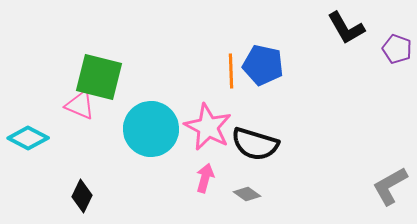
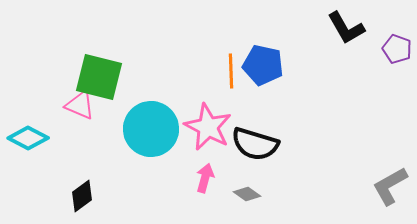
black diamond: rotated 28 degrees clockwise
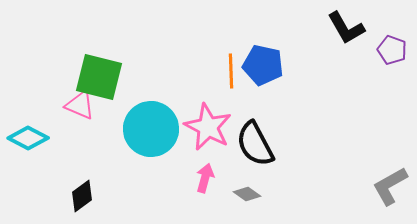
purple pentagon: moved 5 px left, 1 px down
black semicircle: rotated 45 degrees clockwise
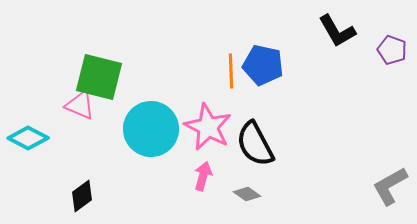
black L-shape: moved 9 px left, 3 px down
pink arrow: moved 2 px left, 2 px up
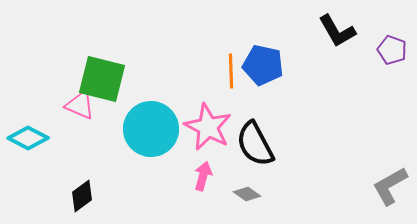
green square: moved 3 px right, 2 px down
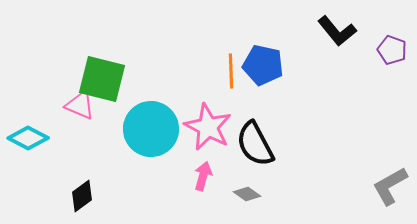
black L-shape: rotated 9 degrees counterclockwise
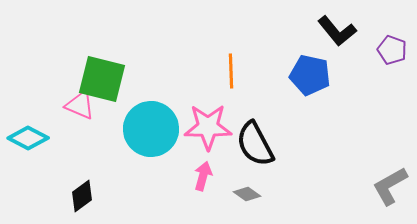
blue pentagon: moved 47 px right, 10 px down
pink star: rotated 27 degrees counterclockwise
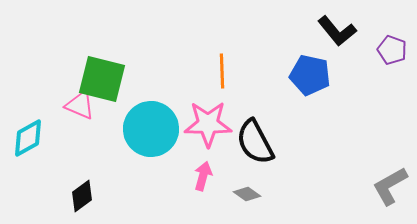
orange line: moved 9 px left
pink star: moved 3 px up
cyan diamond: rotated 57 degrees counterclockwise
black semicircle: moved 2 px up
